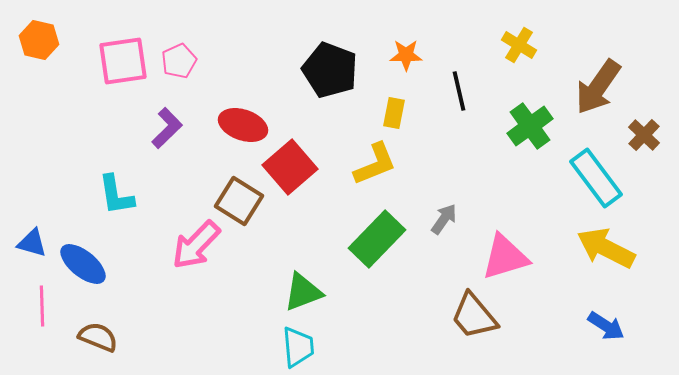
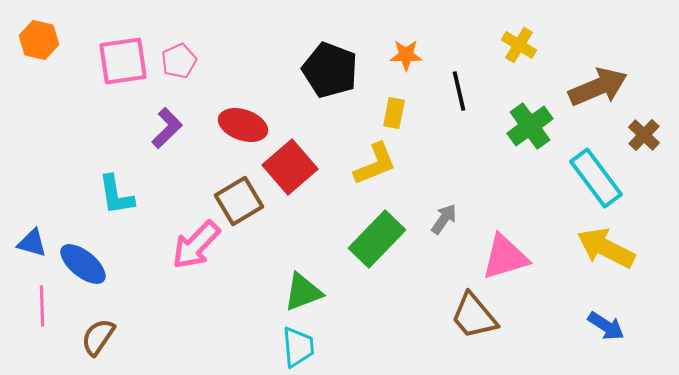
brown arrow: rotated 148 degrees counterclockwise
brown square: rotated 27 degrees clockwise
brown semicircle: rotated 78 degrees counterclockwise
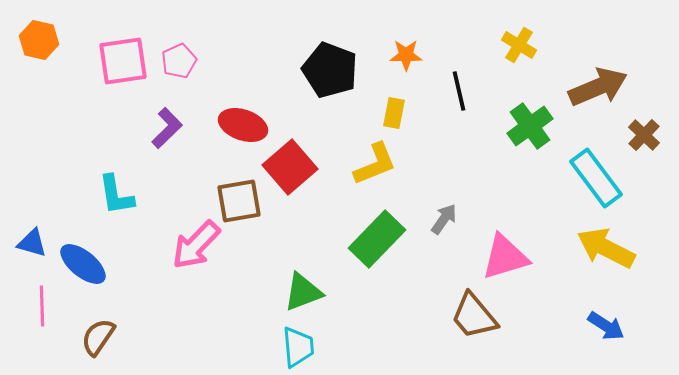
brown square: rotated 21 degrees clockwise
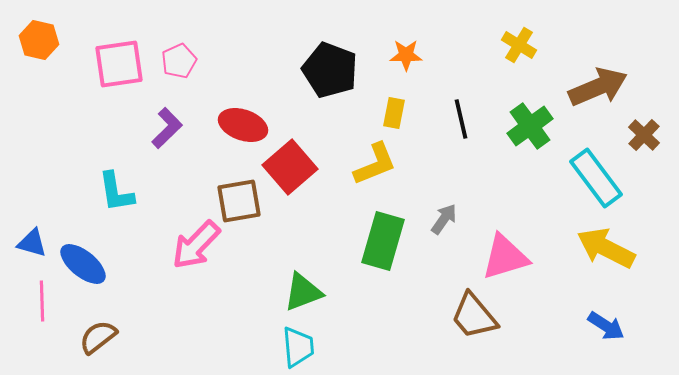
pink square: moved 4 px left, 3 px down
black line: moved 2 px right, 28 px down
cyan L-shape: moved 3 px up
green rectangle: moved 6 px right, 2 px down; rotated 28 degrees counterclockwise
pink line: moved 5 px up
brown semicircle: rotated 18 degrees clockwise
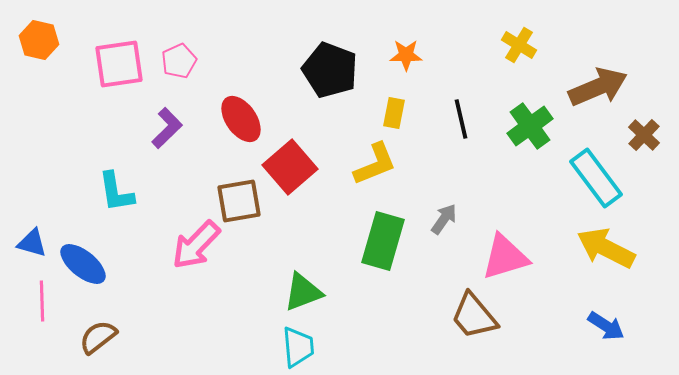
red ellipse: moved 2 px left, 6 px up; rotated 36 degrees clockwise
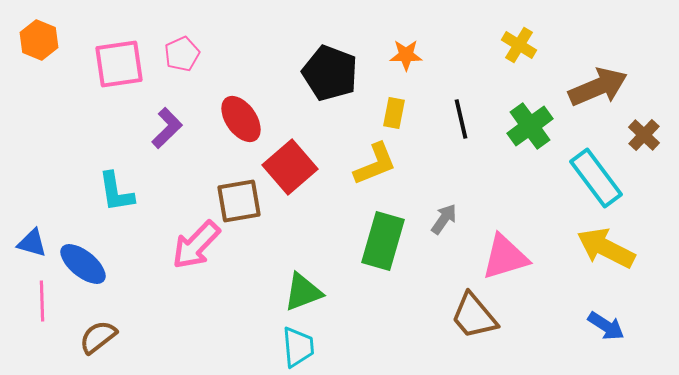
orange hexagon: rotated 9 degrees clockwise
pink pentagon: moved 3 px right, 7 px up
black pentagon: moved 3 px down
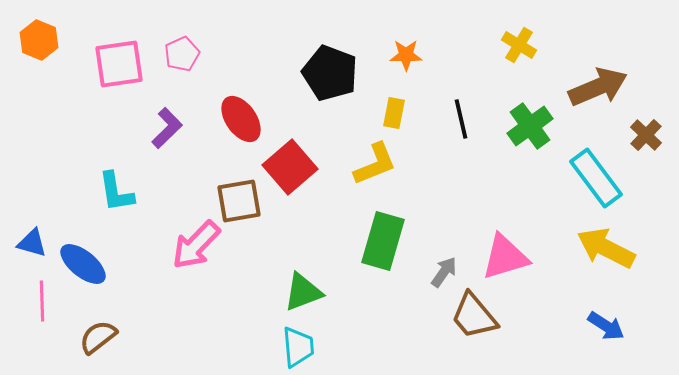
brown cross: moved 2 px right
gray arrow: moved 53 px down
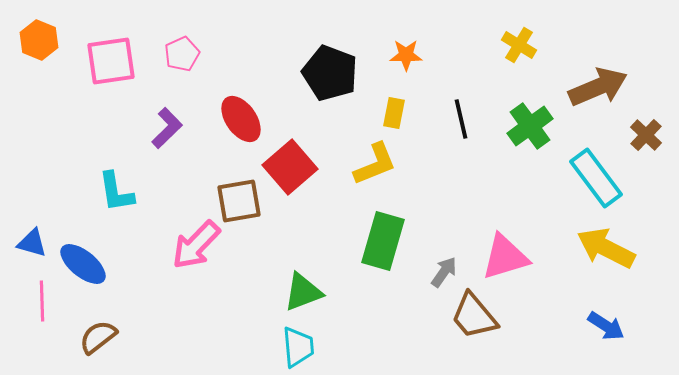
pink square: moved 8 px left, 3 px up
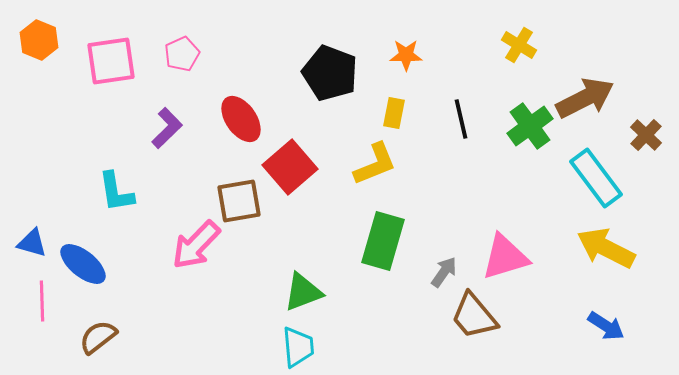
brown arrow: moved 13 px left, 11 px down; rotated 4 degrees counterclockwise
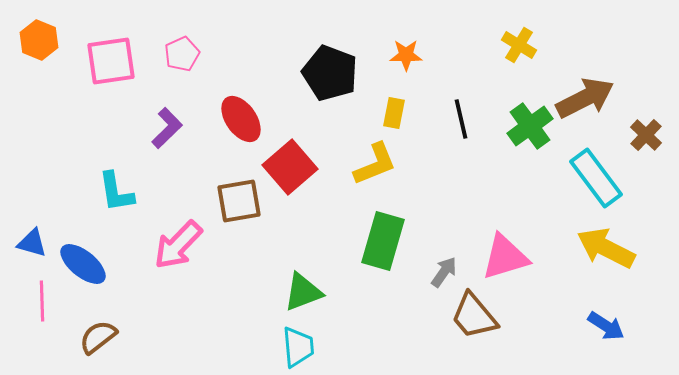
pink arrow: moved 18 px left
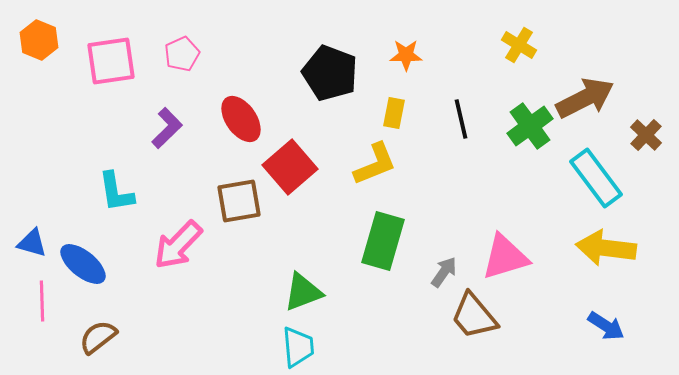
yellow arrow: rotated 20 degrees counterclockwise
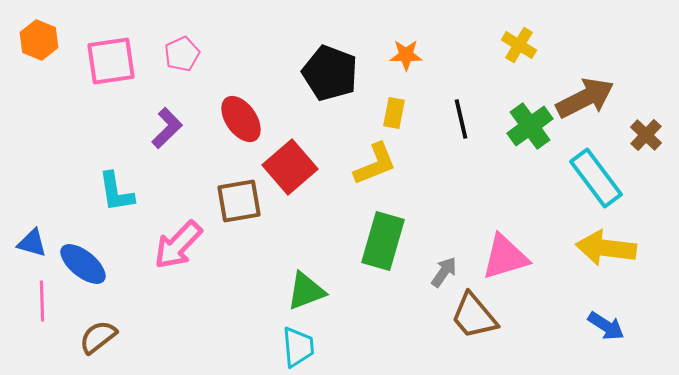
green triangle: moved 3 px right, 1 px up
